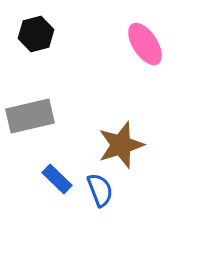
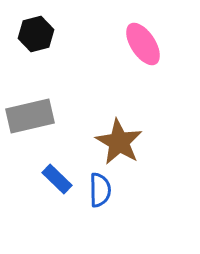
pink ellipse: moved 2 px left
brown star: moved 2 px left, 3 px up; rotated 24 degrees counterclockwise
blue semicircle: rotated 20 degrees clockwise
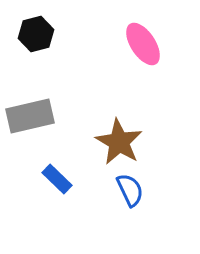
blue semicircle: moved 30 px right; rotated 24 degrees counterclockwise
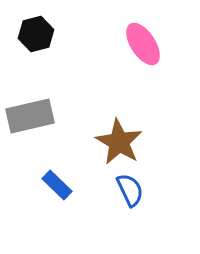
blue rectangle: moved 6 px down
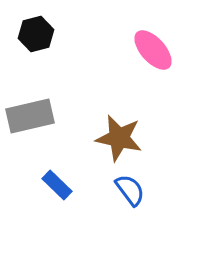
pink ellipse: moved 10 px right, 6 px down; rotated 9 degrees counterclockwise
brown star: moved 4 px up; rotated 18 degrees counterclockwise
blue semicircle: rotated 12 degrees counterclockwise
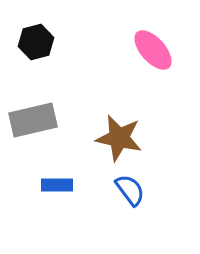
black hexagon: moved 8 px down
gray rectangle: moved 3 px right, 4 px down
blue rectangle: rotated 44 degrees counterclockwise
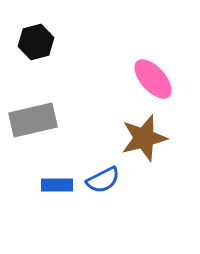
pink ellipse: moved 29 px down
brown star: moved 25 px right; rotated 27 degrees counterclockwise
blue semicircle: moved 27 px left, 10 px up; rotated 100 degrees clockwise
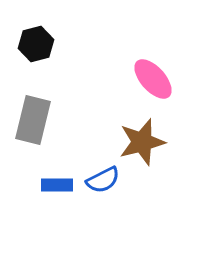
black hexagon: moved 2 px down
gray rectangle: rotated 63 degrees counterclockwise
brown star: moved 2 px left, 4 px down
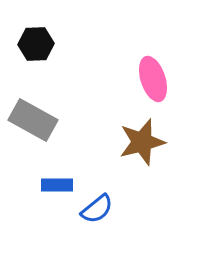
black hexagon: rotated 12 degrees clockwise
pink ellipse: rotated 24 degrees clockwise
gray rectangle: rotated 75 degrees counterclockwise
blue semicircle: moved 6 px left, 29 px down; rotated 12 degrees counterclockwise
